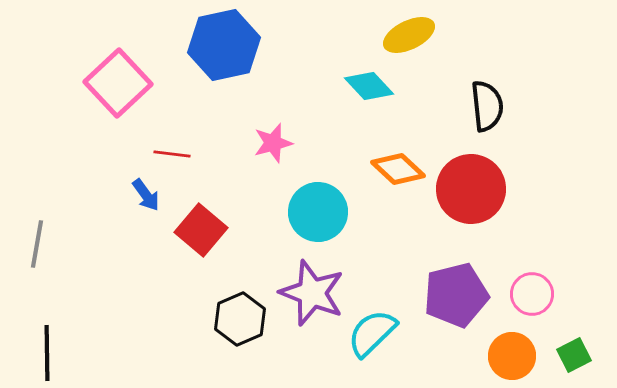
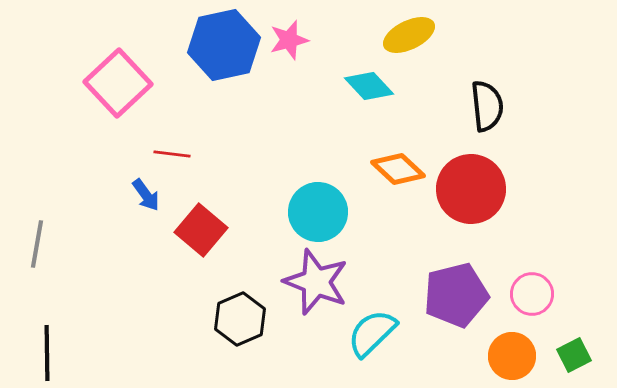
pink star: moved 16 px right, 103 px up
purple star: moved 4 px right, 11 px up
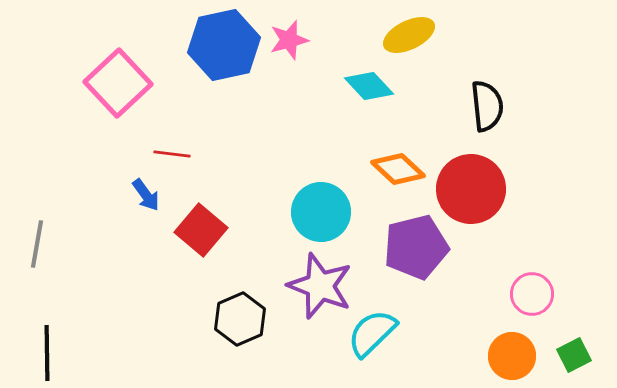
cyan circle: moved 3 px right
purple star: moved 4 px right, 4 px down
purple pentagon: moved 40 px left, 48 px up
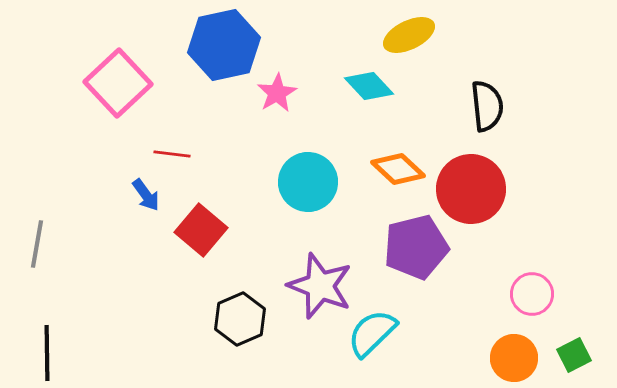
pink star: moved 12 px left, 53 px down; rotated 15 degrees counterclockwise
cyan circle: moved 13 px left, 30 px up
orange circle: moved 2 px right, 2 px down
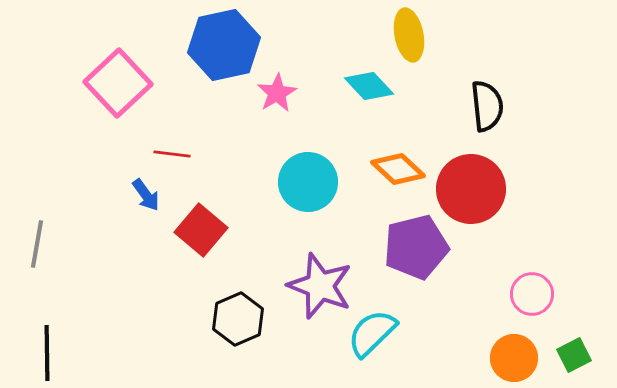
yellow ellipse: rotated 75 degrees counterclockwise
black hexagon: moved 2 px left
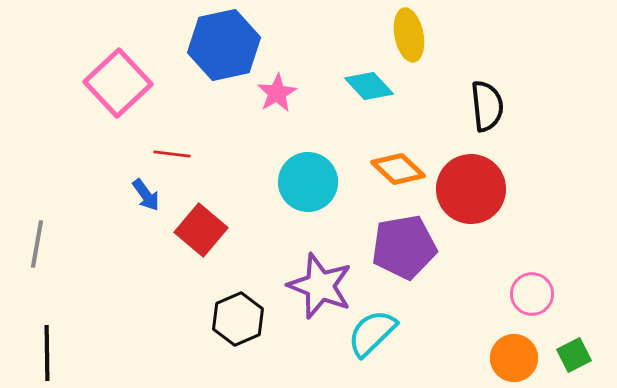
purple pentagon: moved 12 px left; rotated 4 degrees clockwise
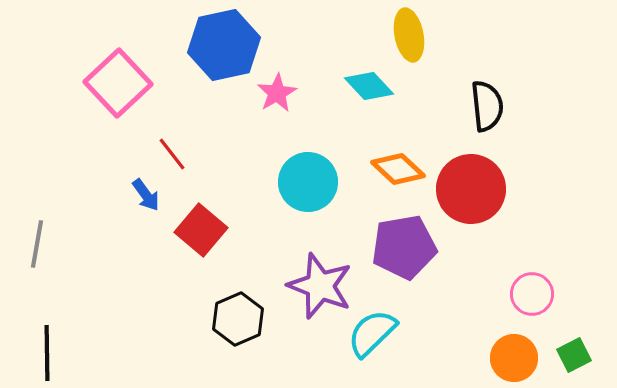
red line: rotated 45 degrees clockwise
